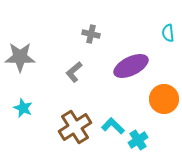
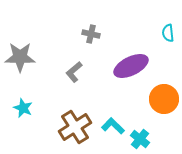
cyan cross: moved 2 px right, 1 px up; rotated 18 degrees counterclockwise
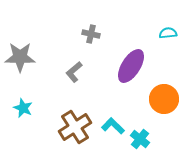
cyan semicircle: rotated 90 degrees clockwise
purple ellipse: rotated 32 degrees counterclockwise
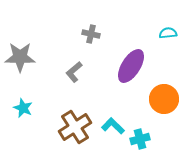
cyan cross: rotated 36 degrees clockwise
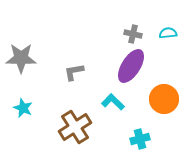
gray cross: moved 42 px right
gray star: moved 1 px right, 1 px down
gray L-shape: rotated 30 degrees clockwise
cyan L-shape: moved 24 px up
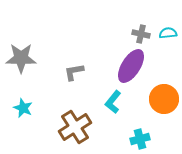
gray cross: moved 8 px right
cyan L-shape: rotated 95 degrees counterclockwise
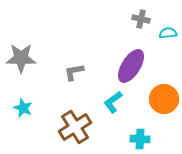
gray cross: moved 15 px up
cyan L-shape: rotated 15 degrees clockwise
cyan cross: rotated 18 degrees clockwise
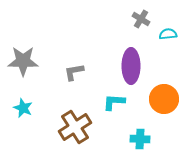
gray cross: rotated 18 degrees clockwise
cyan semicircle: moved 1 px down
gray star: moved 2 px right, 3 px down
purple ellipse: rotated 32 degrees counterclockwise
cyan L-shape: moved 1 px right; rotated 40 degrees clockwise
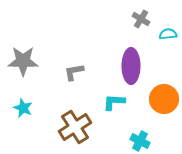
cyan cross: moved 2 px down; rotated 24 degrees clockwise
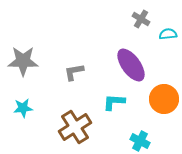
purple ellipse: moved 1 px up; rotated 36 degrees counterclockwise
cyan star: rotated 30 degrees counterclockwise
